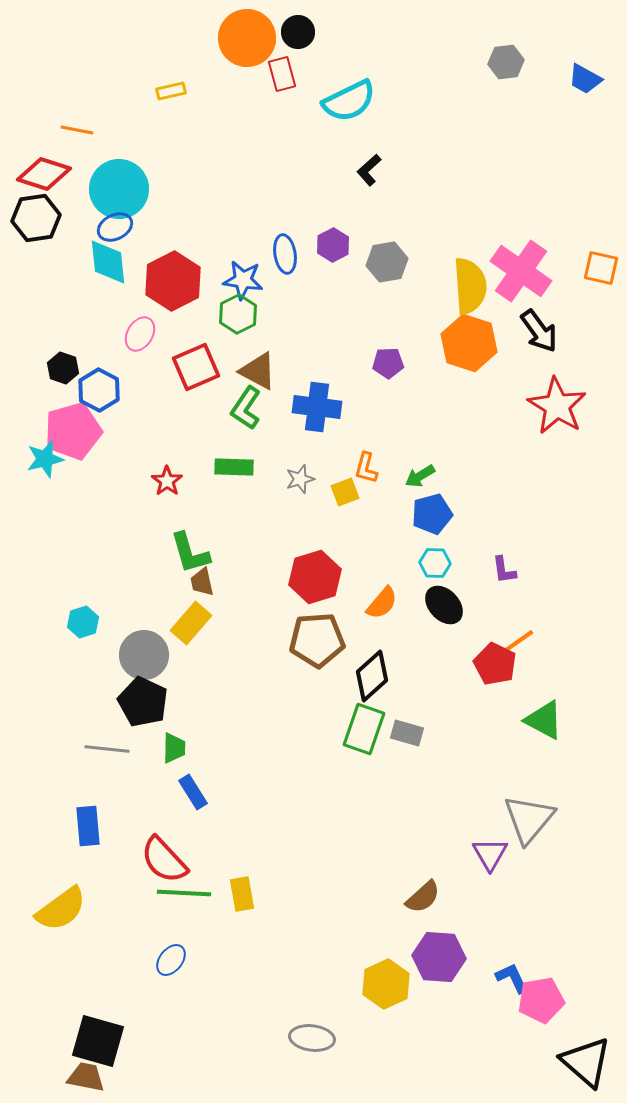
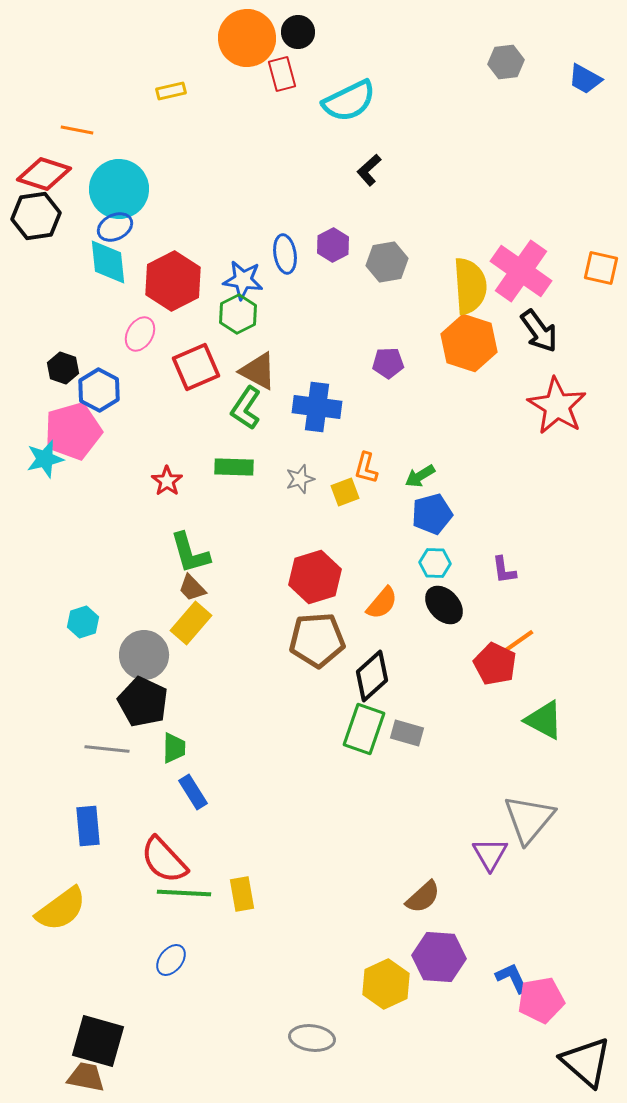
black hexagon at (36, 218): moved 2 px up
brown trapezoid at (202, 582): moved 10 px left, 6 px down; rotated 32 degrees counterclockwise
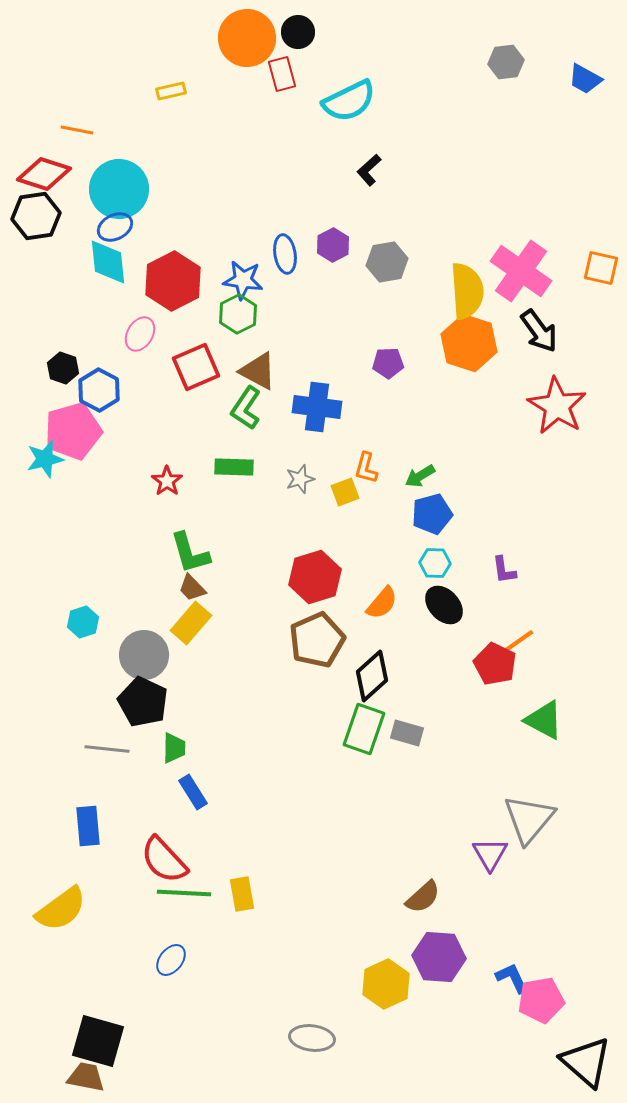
yellow semicircle at (470, 286): moved 3 px left, 5 px down
brown pentagon at (317, 640): rotated 20 degrees counterclockwise
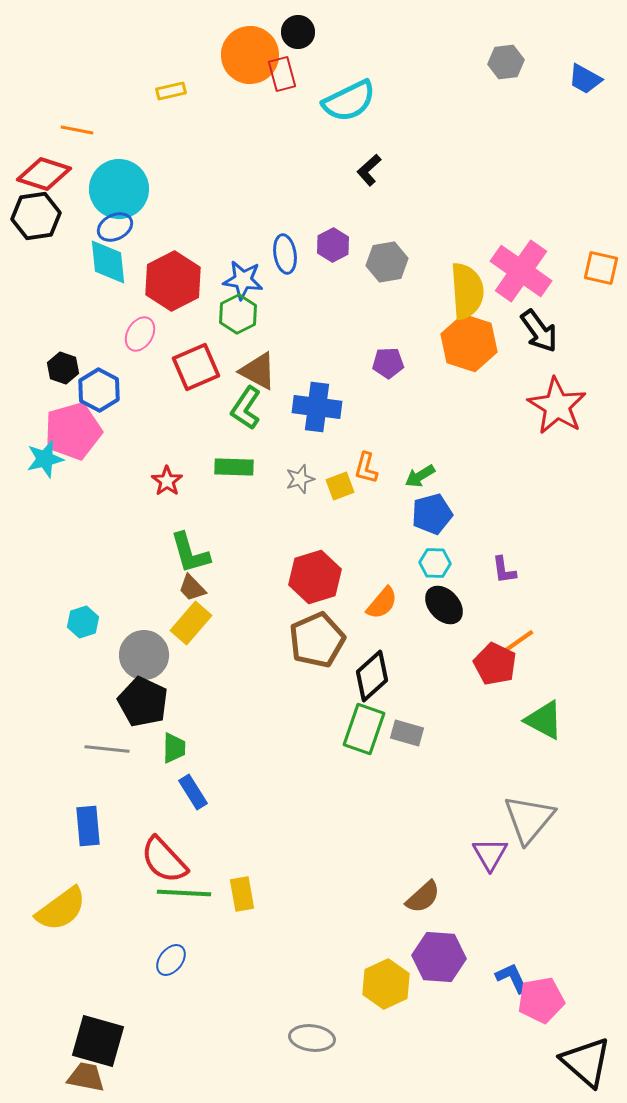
orange circle at (247, 38): moved 3 px right, 17 px down
yellow square at (345, 492): moved 5 px left, 6 px up
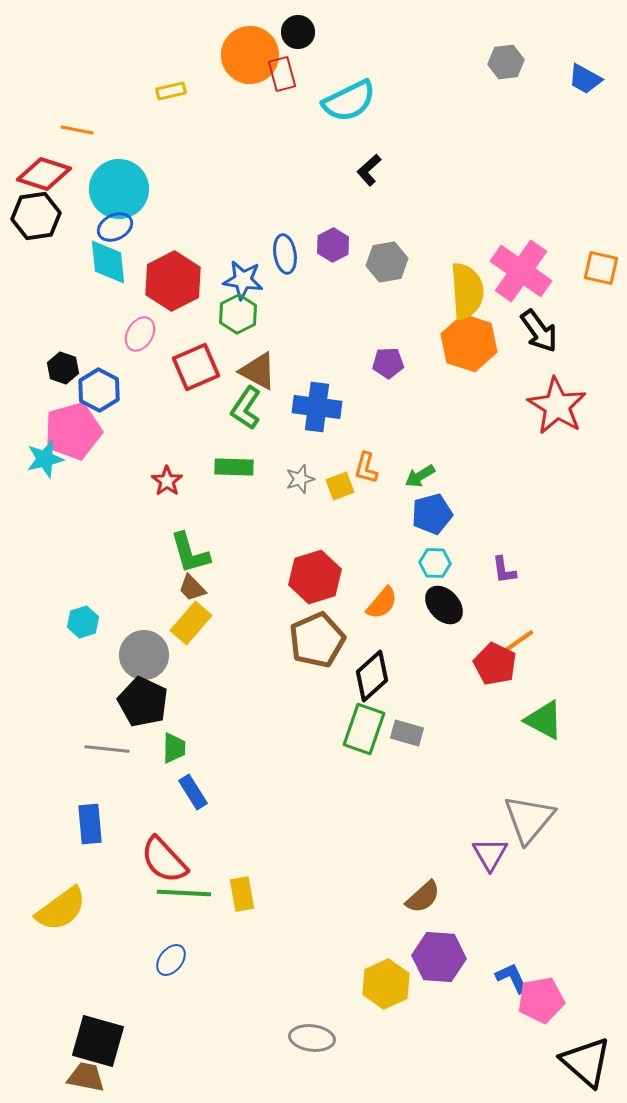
blue rectangle at (88, 826): moved 2 px right, 2 px up
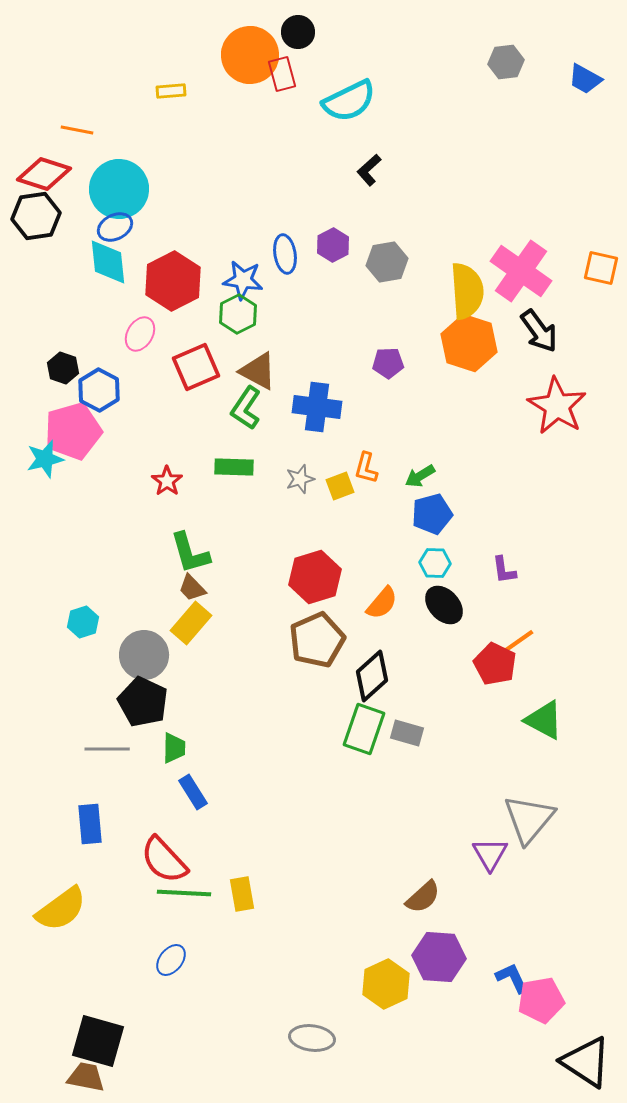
yellow rectangle at (171, 91): rotated 8 degrees clockwise
gray line at (107, 749): rotated 6 degrees counterclockwise
black triangle at (586, 1062): rotated 8 degrees counterclockwise
